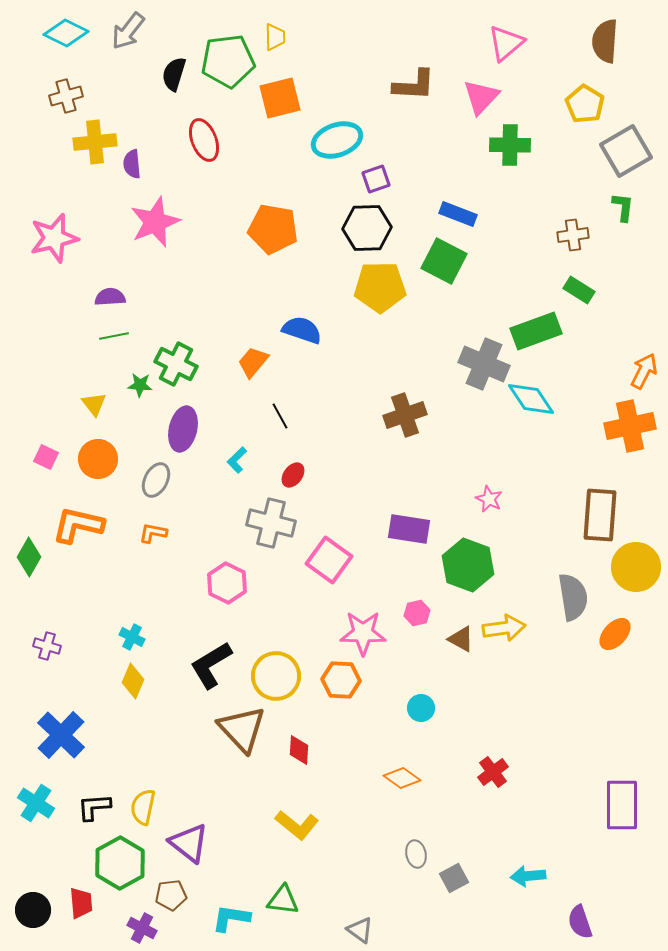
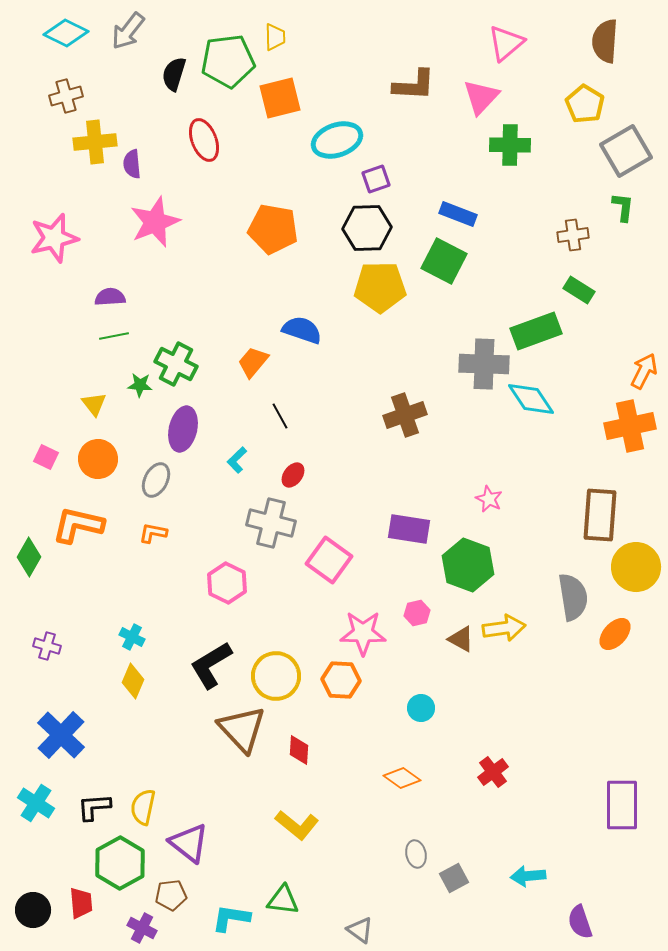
gray cross at (484, 364): rotated 21 degrees counterclockwise
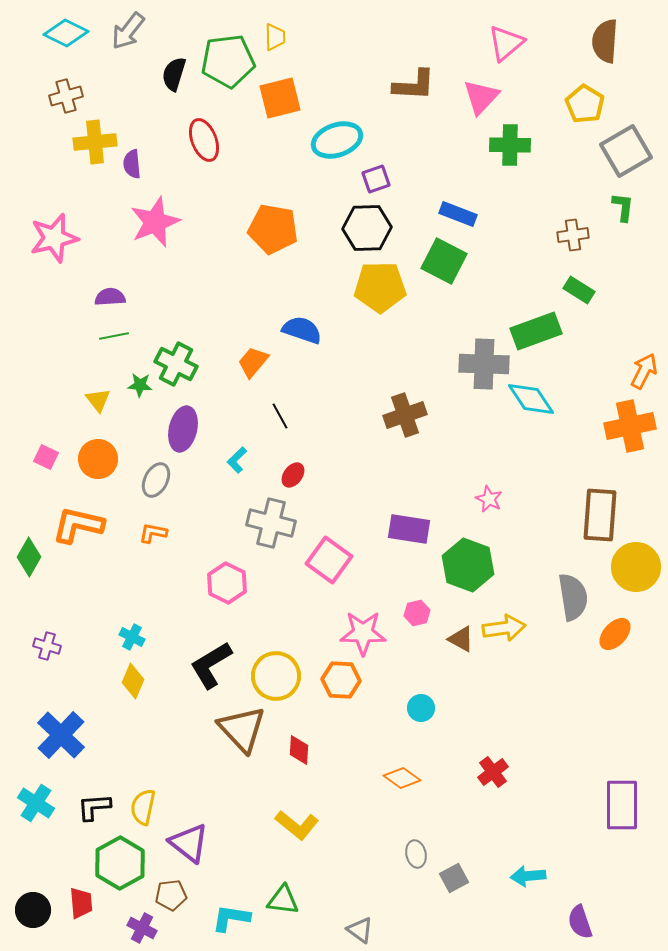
yellow triangle at (94, 404): moved 4 px right, 4 px up
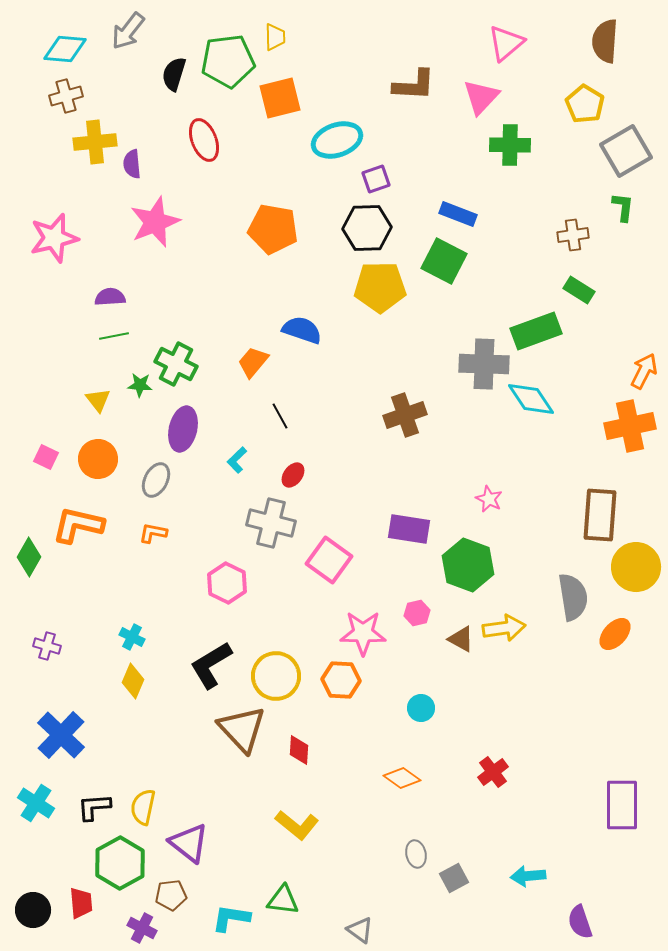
cyan diamond at (66, 33): moved 1 px left, 16 px down; rotated 21 degrees counterclockwise
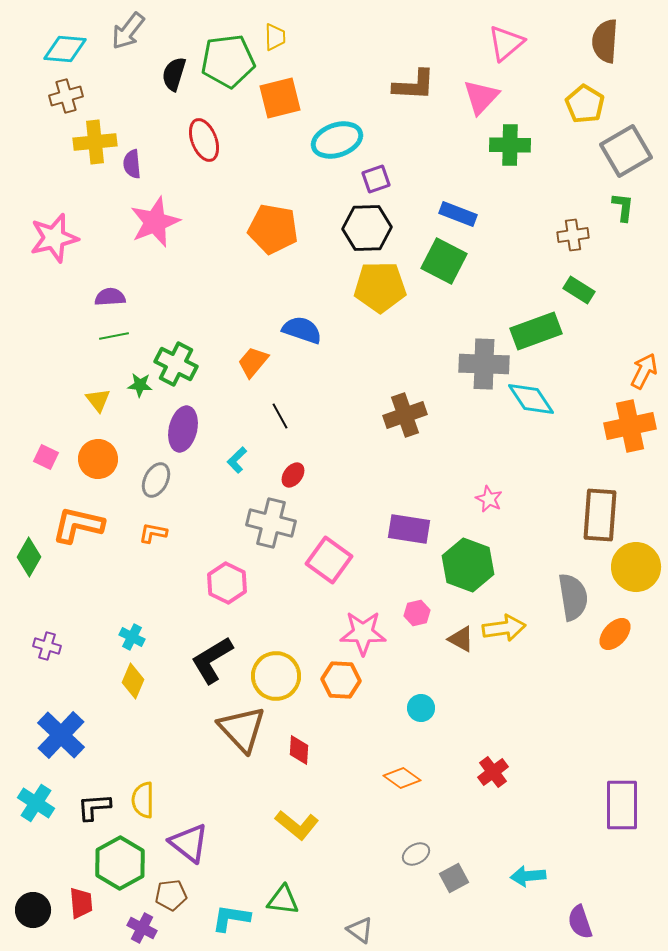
black L-shape at (211, 665): moved 1 px right, 5 px up
yellow semicircle at (143, 807): moved 7 px up; rotated 12 degrees counterclockwise
gray ellipse at (416, 854): rotated 72 degrees clockwise
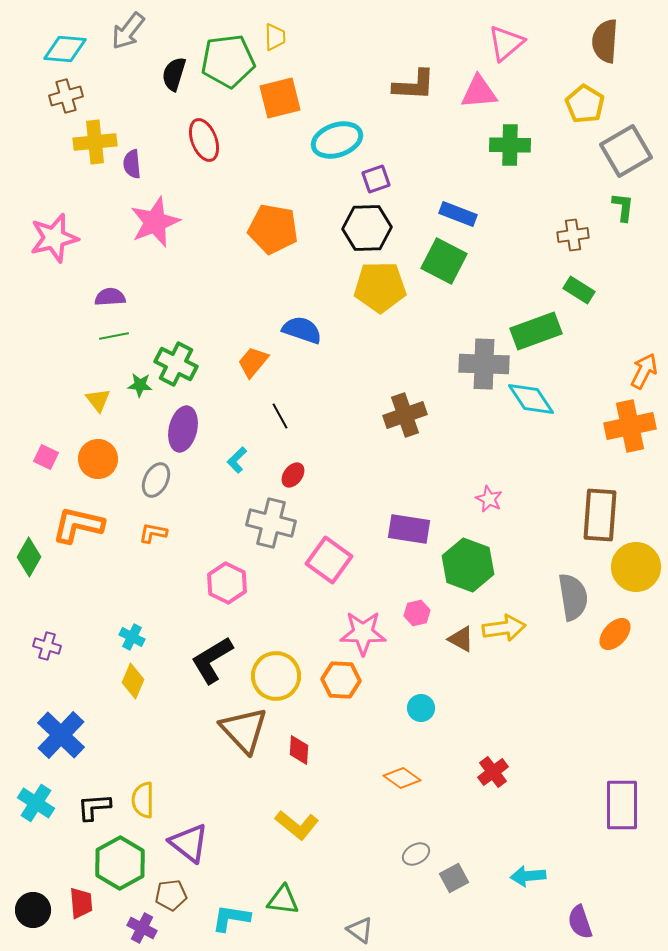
pink triangle at (481, 97): moved 2 px left, 5 px up; rotated 42 degrees clockwise
brown triangle at (242, 729): moved 2 px right, 1 px down
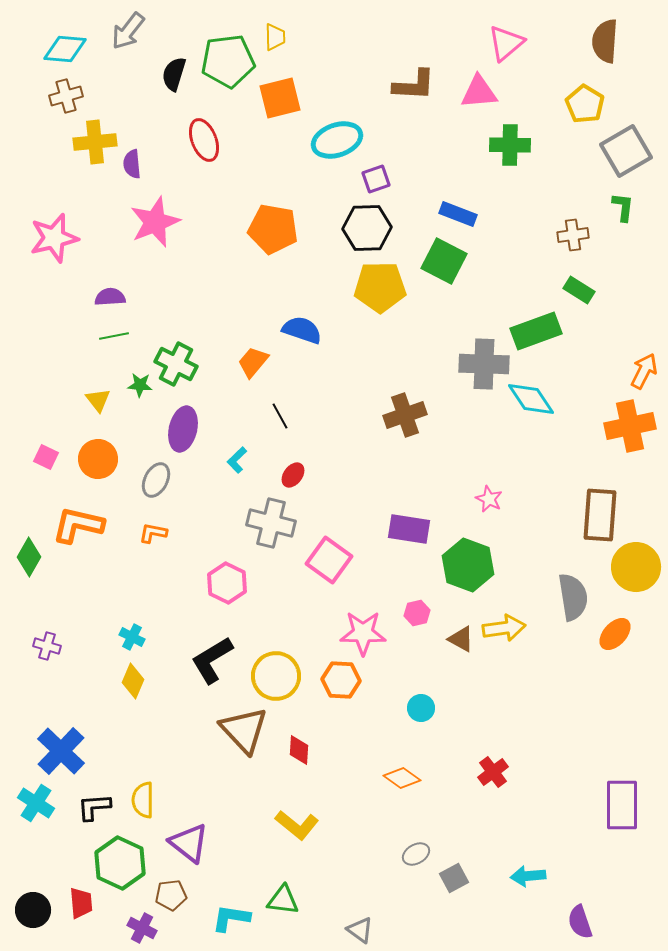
blue cross at (61, 735): moved 16 px down
green hexagon at (120, 863): rotated 6 degrees counterclockwise
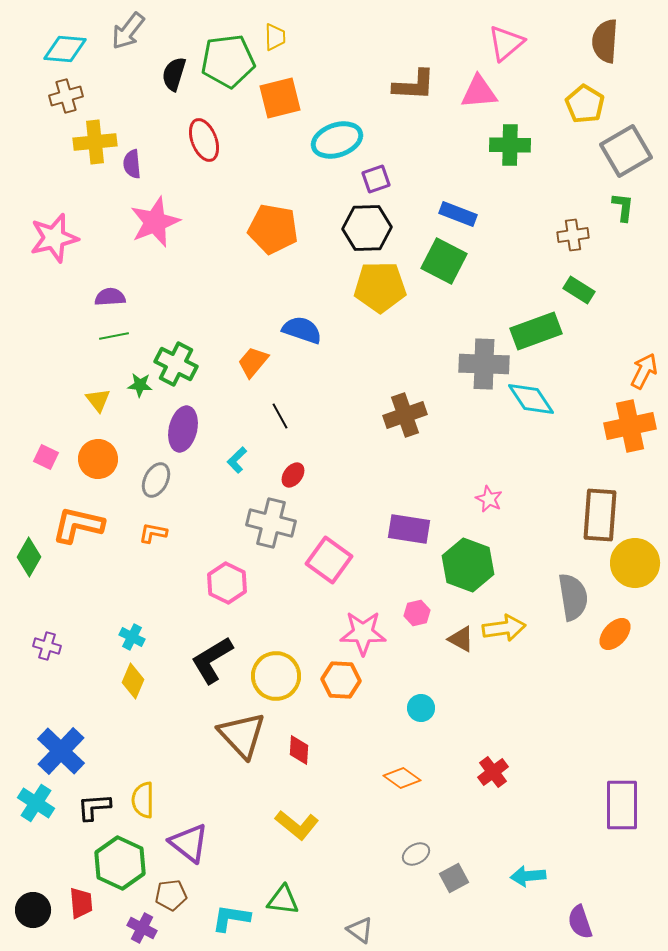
yellow circle at (636, 567): moved 1 px left, 4 px up
brown triangle at (244, 730): moved 2 px left, 5 px down
